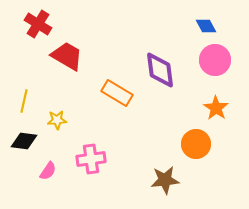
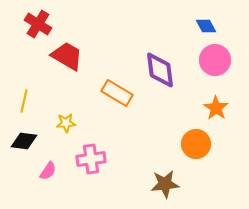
yellow star: moved 9 px right, 3 px down
brown star: moved 4 px down
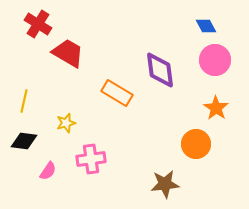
red trapezoid: moved 1 px right, 3 px up
yellow star: rotated 12 degrees counterclockwise
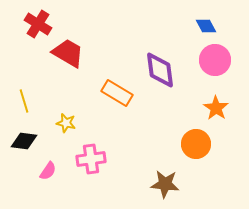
yellow line: rotated 30 degrees counterclockwise
yellow star: rotated 30 degrees clockwise
brown star: rotated 12 degrees clockwise
